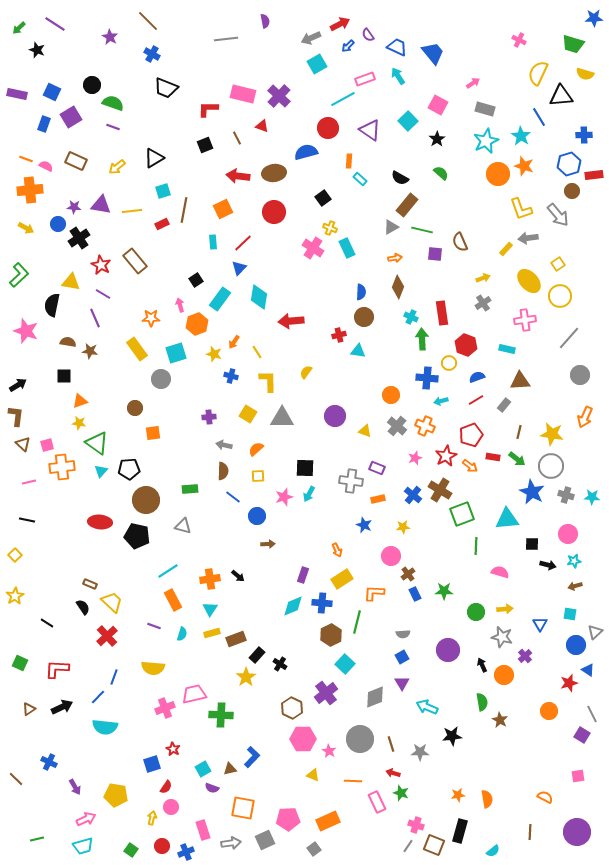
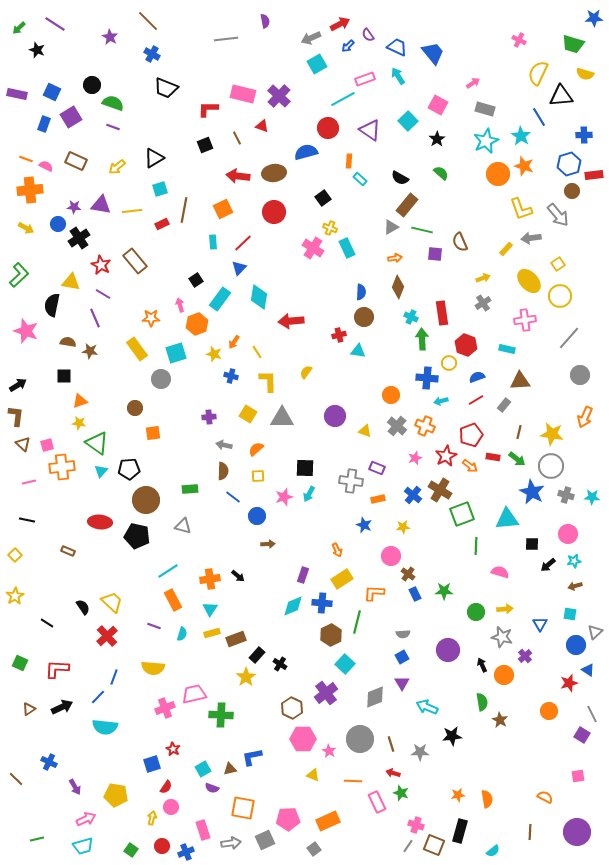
cyan square at (163, 191): moved 3 px left, 2 px up
gray arrow at (528, 238): moved 3 px right
black arrow at (548, 565): rotated 126 degrees clockwise
brown cross at (408, 574): rotated 16 degrees counterclockwise
brown rectangle at (90, 584): moved 22 px left, 33 px up
blue L-shape at (252, 757): rotated 145 degrees counterclockwise
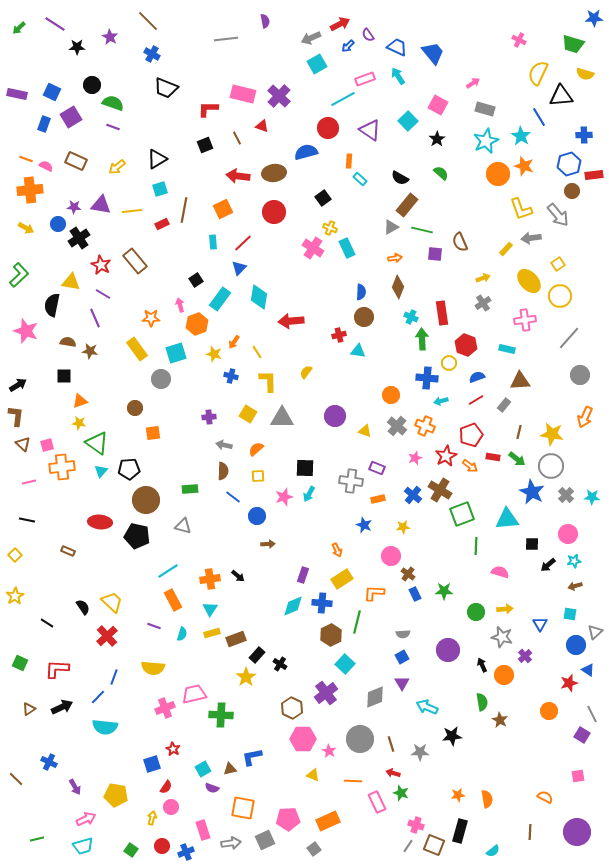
black star at (37, 50): moved 40 px right, 3 px up; rotated 21 degrees counterclockwise
black triangle at (154, 158): moved 3 px right, 1 px down
gray cross at (566, 495): rotated 28 degrees clockwise
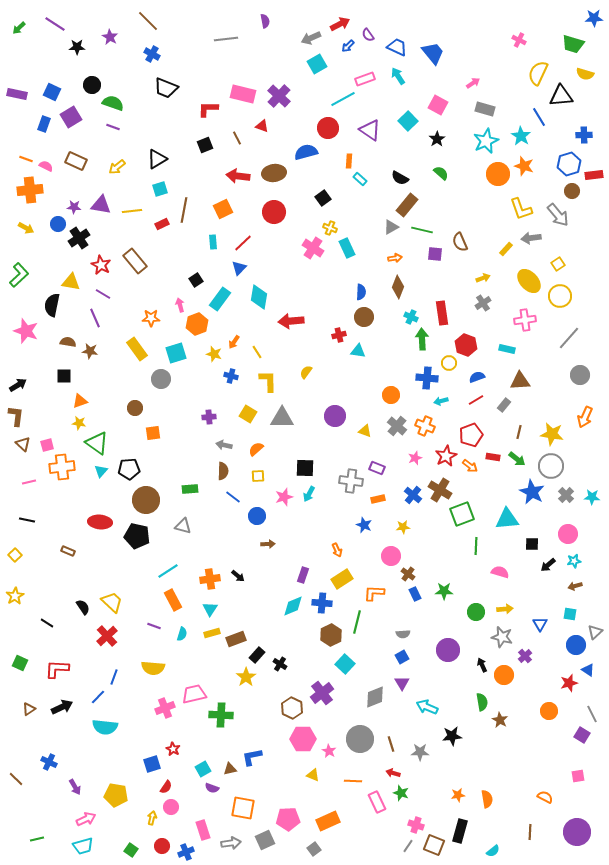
purple cross at (326, 693): moved 4 px left
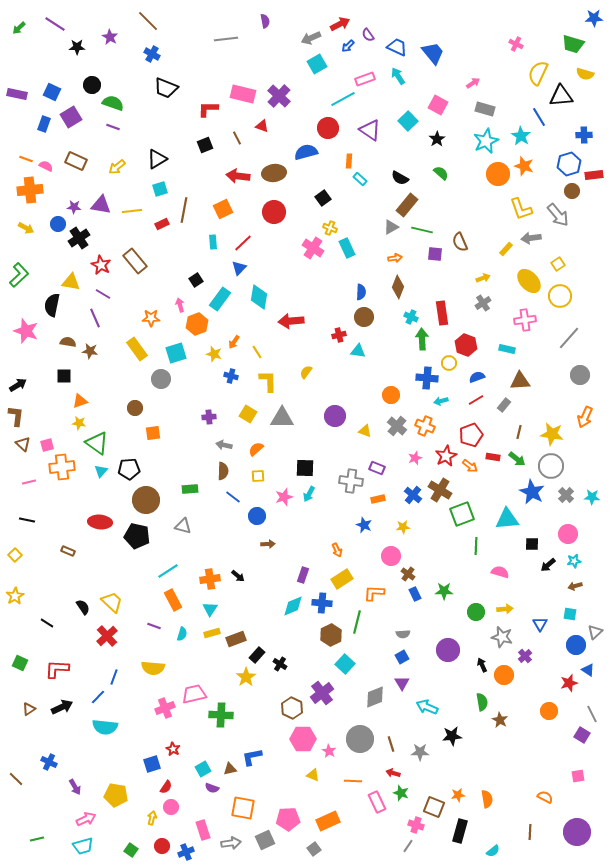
pink cross at (519, 40): moved 3 px left, 4 px down
brown square at (434, 845): moved 38 px up
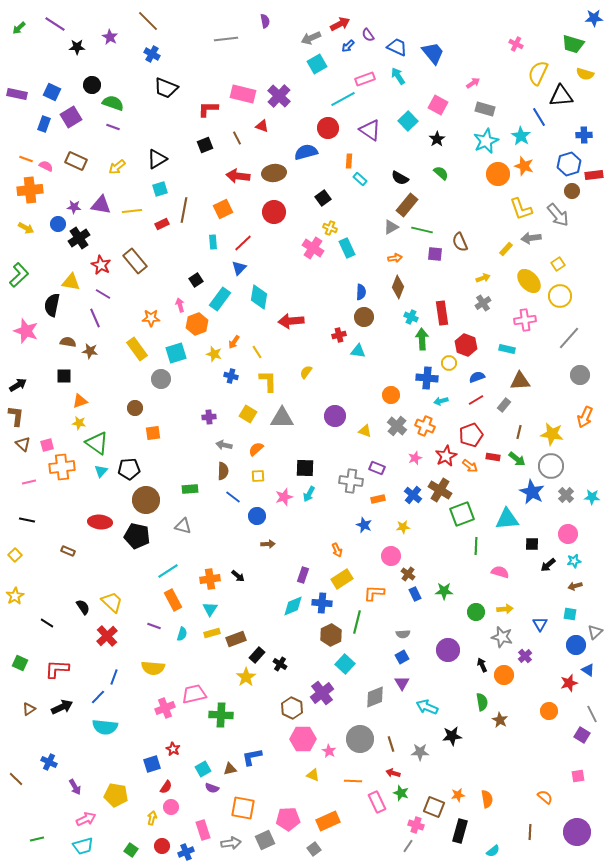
orange semicircle at (545, 797): rotated 14 degrees clockwise
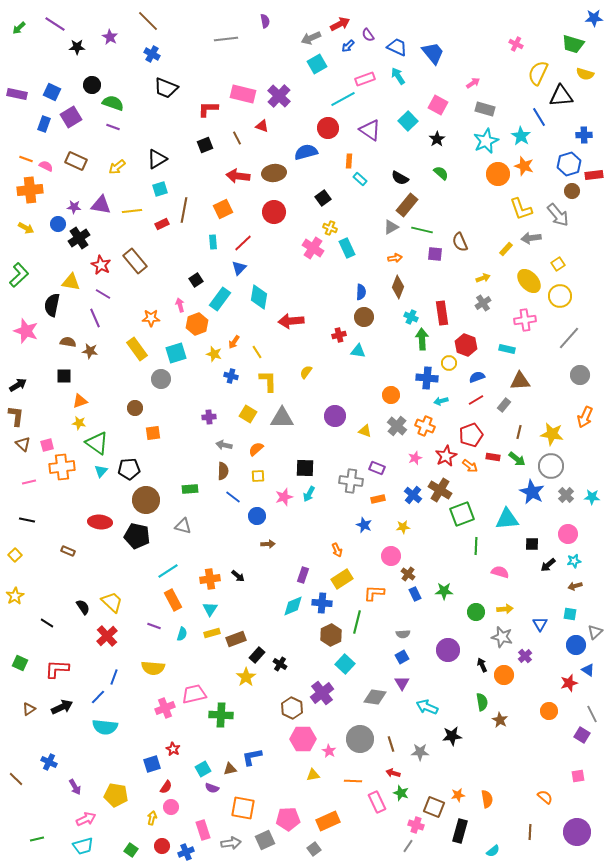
gray diamond at (375, 697): rotated 30 degrees clockwise
yellow triangle at (313, 775): rotated 32 degrees counterclockwise
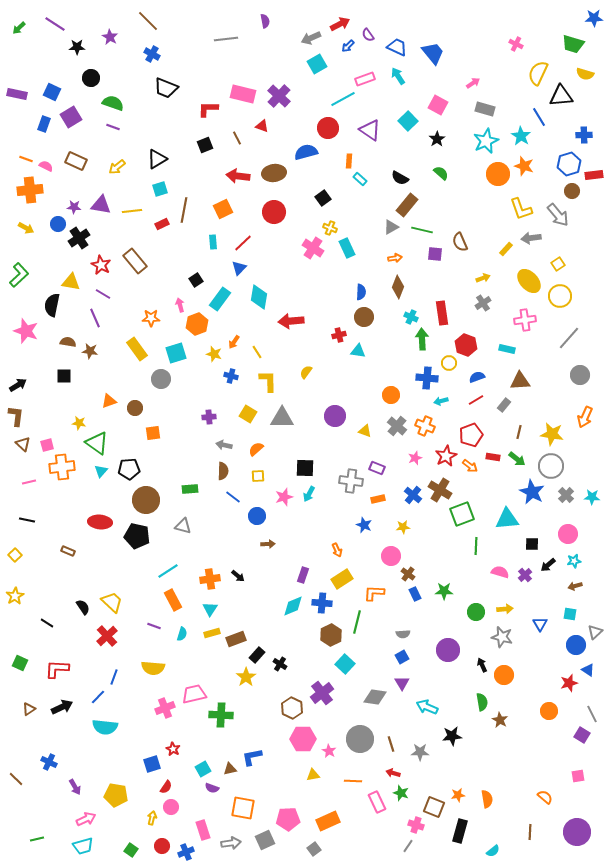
black circle at (92, 85): moved 1 px left, 7 px up
orange triangle at (80, 401): moved 29 px right
purple cross at (525, 656): moved 81 px up
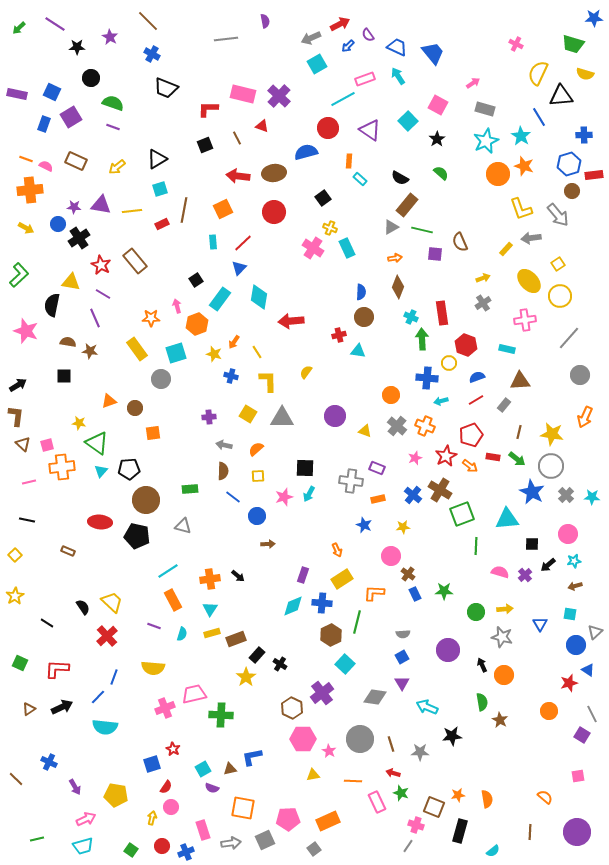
pink arrow at (180, 305): moved 3 px left, 1 px down
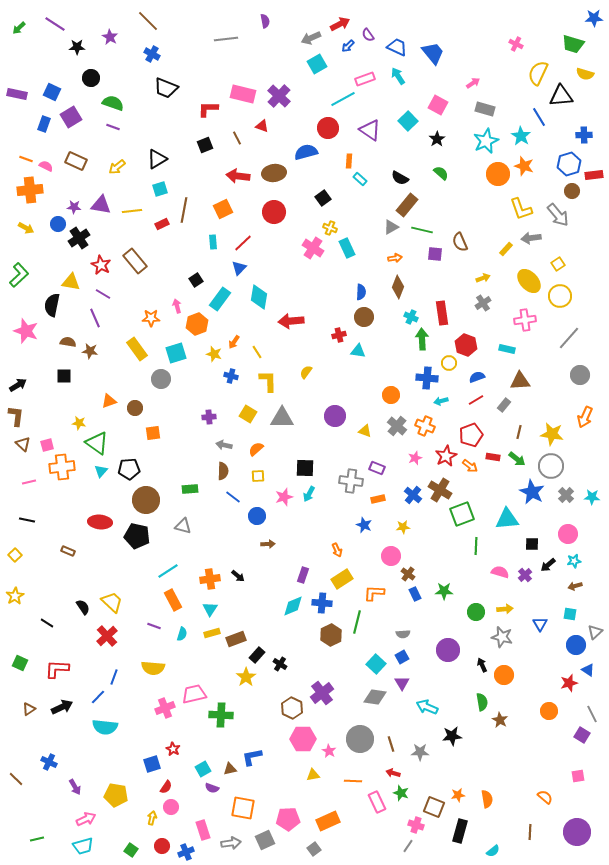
cyan square at (345, 664): moved 31 px right
